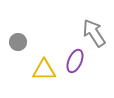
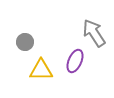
gray circle: moved 7 px right
yellow triangle: moved 3 px left
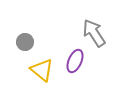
yellow triangle: moved 1 px right; rotated 40 degrees clockwise
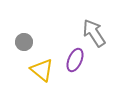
gray circle: moved 1 px left
purple ellipse: moved 1 px up
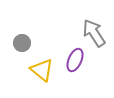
gray circle: moved 2 px left, 1 px down
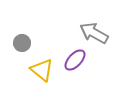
gray arrow: rotated 28 degrees counterclockwise
purple ellipse: rotated 20 degrees clockwise
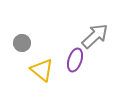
gray arrow: moved 1 px right, 3 px down; rotated 108 degrees clockwise
purple ellipse: rotated 25 degrees counterclockwise
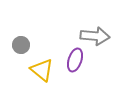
gray arrow: rotated 48 degrees clockwise
gray circle: moved 1 px left, 2 px down
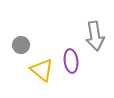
gray arrow: rotated 76 degrees clockwise
purple ellipse: moved 4 px left, 1 px down; rotated 25 degrees counterclockwise
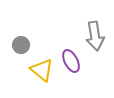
purple ellipse: rotated 20 degrees counterclockwise
